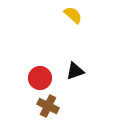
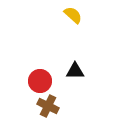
black triangle: rotated 18 degrees clockwise
red circle: moved 3 px down
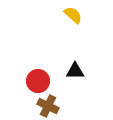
red circle: moved 2 px left
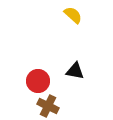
black triangle: rotated 12 degrees clockwise
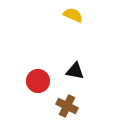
yellow semicircle: rotated 18 degrees counterclockwise
brown cross: moved 19 px right
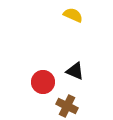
black triangle: rotated 12 degrees clockwise
red circle: moved 5 px right, 1 px down
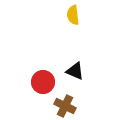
yellow semicircle: rotated 120 degrees counterclockwise
brown cross: moved 2 px left
